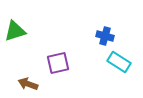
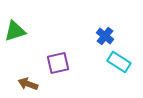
blue cross: rotated 24 degrees clockwise
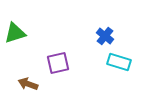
green triangle: moved 2 px down
cyan rectangle: rotated 15 degrees counterclockwise
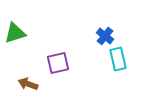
cyan rectangle: moved 1 px left, 3 px up; rotated 60 degrees clockwise
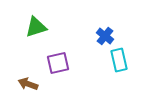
green triangle: moved 21 px right, 6 px up
cyan rectangle: moved 1 px right, 1 px down
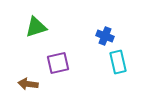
blue cross: rotated 18 degrees counterclockwise
cyan rectangle: moved 1 px left, 2 px down
brown arrow: rotated 12 degrees counterclockwise
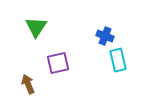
green triangle: rotated 40 degrees counterclockwise
cyan rectangle: moved 2 px up
brown arrow: rotated 60 degrees clockwise
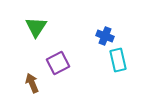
purple square: rotated 15 degrees counterclockwise
brown arrow: moved 4 px right, 1 px up
